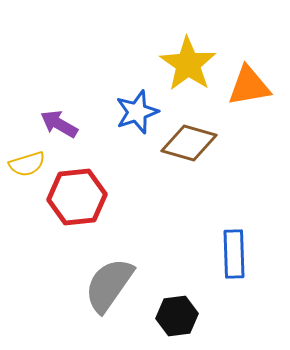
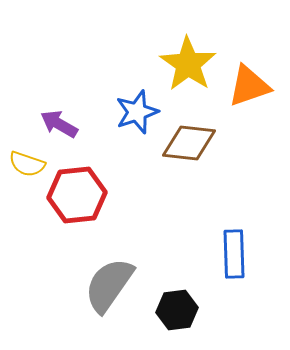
orange triangle: rotated 9 degrees counterclockwise
brown diamond: rotated 10 degrees counterclockwise
yellow semicircle: rotated 36 degrees clockwise
red hexagon: moved 2 px up
black hexagon: moved 6 px up
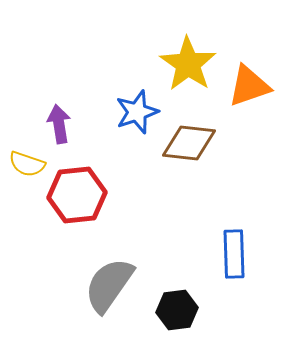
purple arrow: rotated 51 degrees clockwise
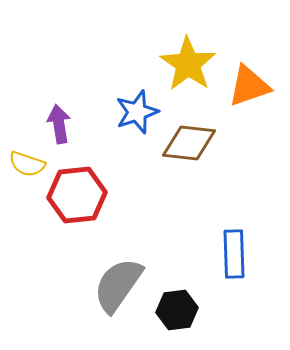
gray semicircle: moved 9 px right
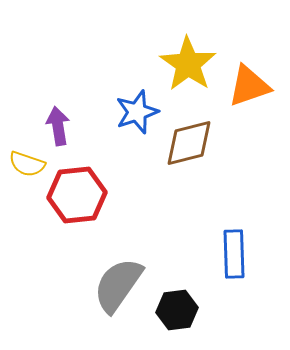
purple arrow: moved 1 px left, 2 px down
brown diamond: rotated 20 degrees counterclockwise
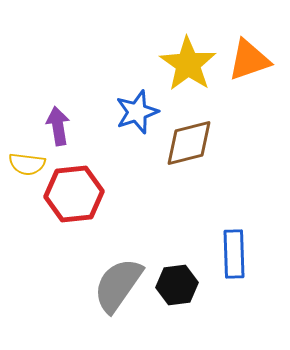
orange triangle: moved 26 px up
yellow semicircle: rotated 12 degrees counterclockwise
red hexagon: moved 3 px left, 1 px up
black hexagon: moved 25 px up
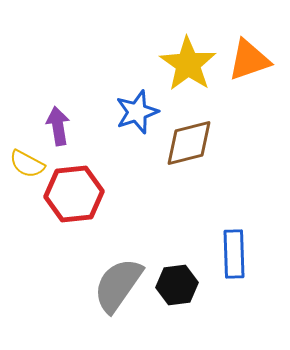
yellow semicircle: rotated 21 degrees clockwise
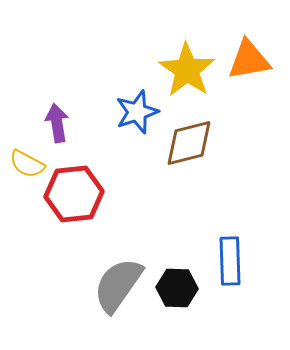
orange triangle: rotated 9 degrees clockwise
yellow star: moved 1 px left, 6 px down
purple arrow: moved 1 px left, 3 px up
blue rectangle: moved 4 px left, 7 px down
black hexagon: moved 3 px down; rotated 9 degrees clockwise
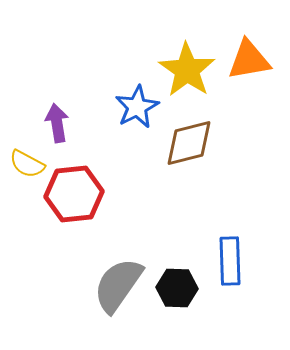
blue star: moved 5 px up; rotated 9 degrees counterclockwise
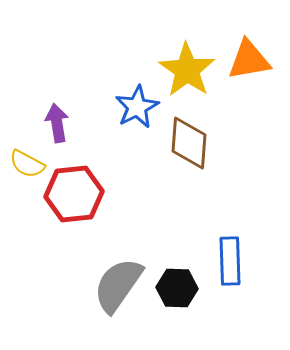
brown diamond: rotated 72 degrees counterclockwise
